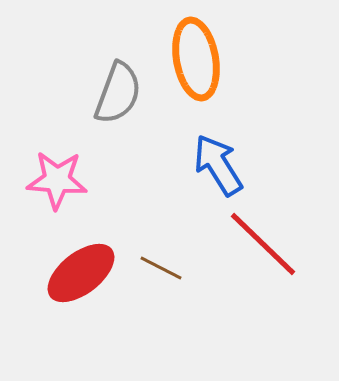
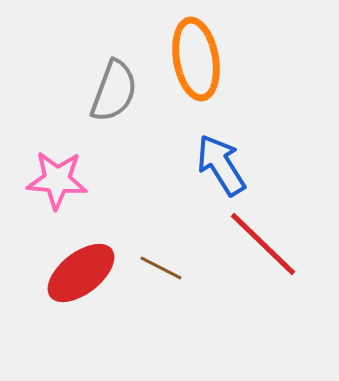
gray semicircle: moved 4 px left, 2 px up
blue arrow: moved 3 px right
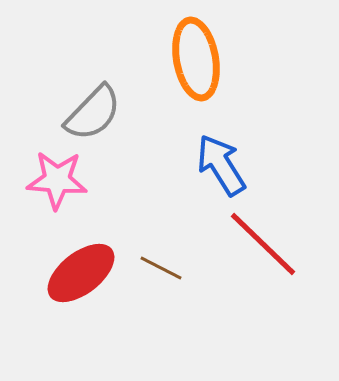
gray semicircle: moved 21 px left, 22 px down; rotated 24 degrees clockwise
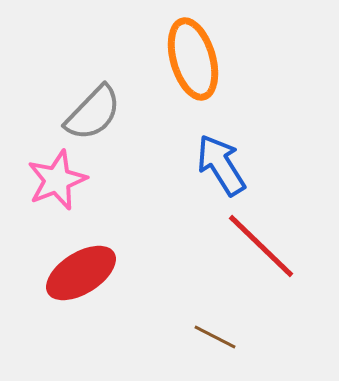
orange ellipse: moved 3 px left; rotated 6 degrees counterclockwise
pink star: rotated 26 degrees counterclockwise
red line: moved 2 px left, 2 px down
brown line: moved 54 px right, 69 px down
red ellipse: rotated 6 degrees clockwise
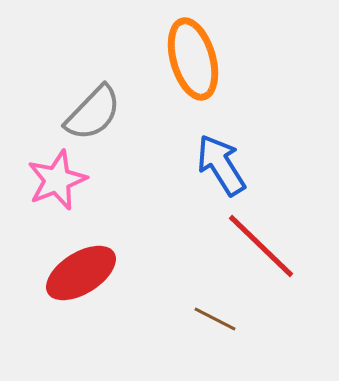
brown line: moved 18 px up
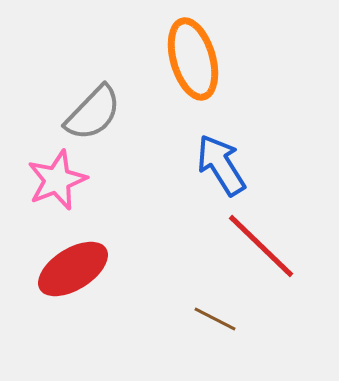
red ellipse: moved 8 px left, 4 px up
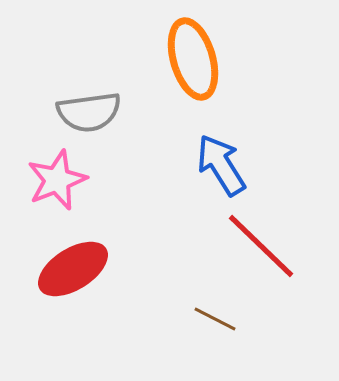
gray semicircle: moved 4 px left, 1 px up; rotated 38 degrees clockwise
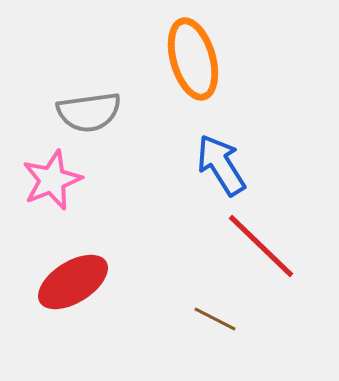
pink star: moved 5 px left
red ellipse: moved 13 px down
